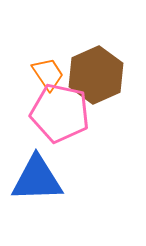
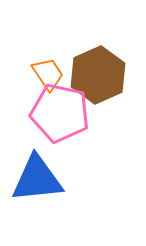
brown hexagon: moved 2 px right
blue triangle: rotated 4 degrees counterclockwise
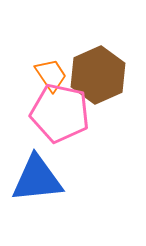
orange trapezoid: moved 3 px right, 1 px down
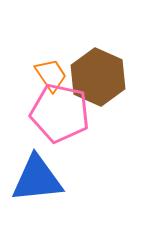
brown hexagon: moved 2 px down; rotated 12 degrees counterclockwise
